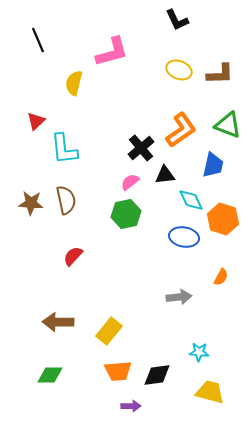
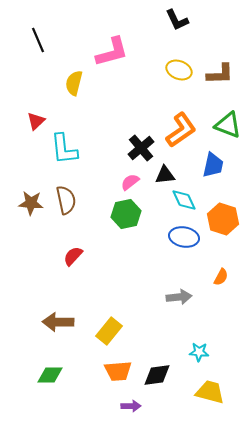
cyan diamond: moved 7 px left
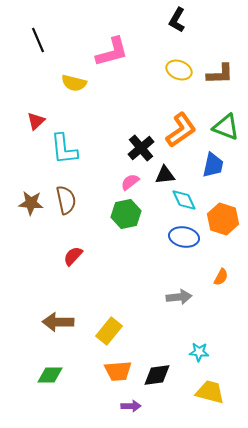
black L-shape: rotated 55 degrees clockwise
yellow semicircle: rotated 90 degrees counterclockwise
green triangle: moved 2 px left, 2 px down
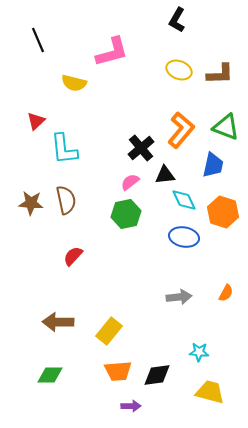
orange L-shape: rotated 15 degrees counterclockwise
orange hexagon: moved 7 px up
orange semicircle: moved 5 px right, 16 px down
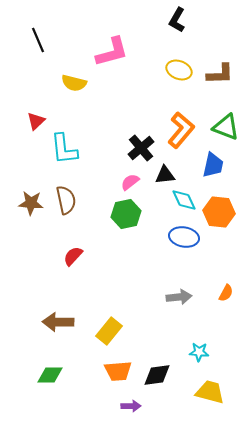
orange hexagon: moved 4 px left; rotated 12 degrees counterclockwise
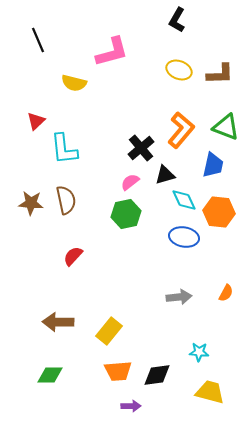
black triangle: rotated 10 degrees counterclockwise
